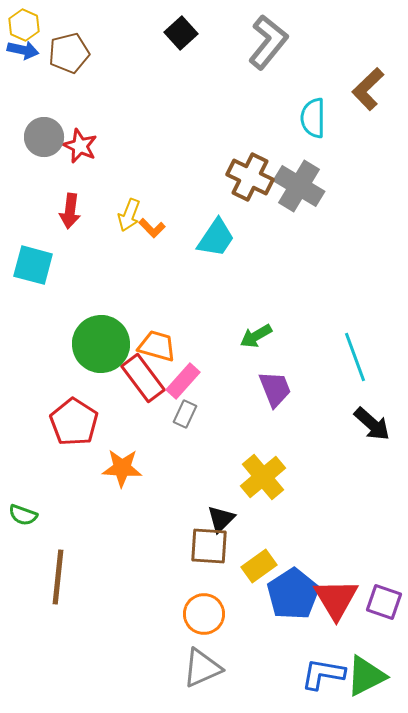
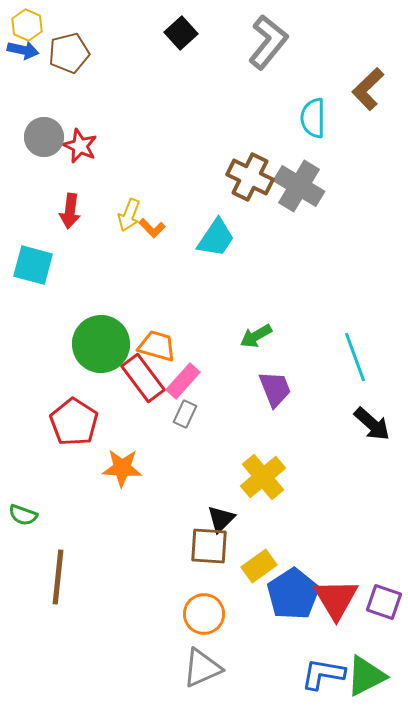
yellow hexagon: moved 3 px right
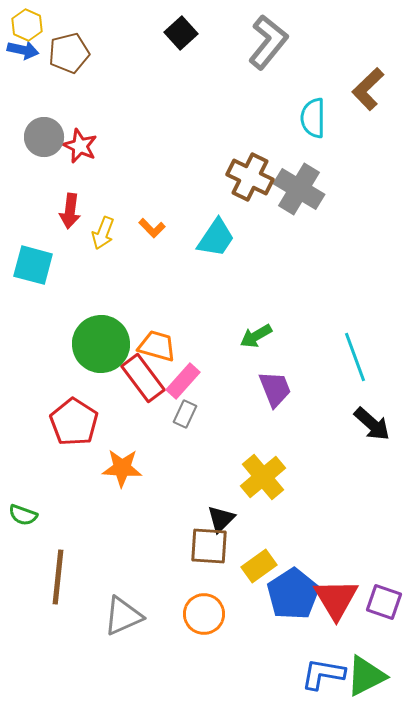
gray cross: moved 3 px down
yellow arrow: moved 26 px left, 18 px down
gray triangle: moved 79 px left, 52 px up
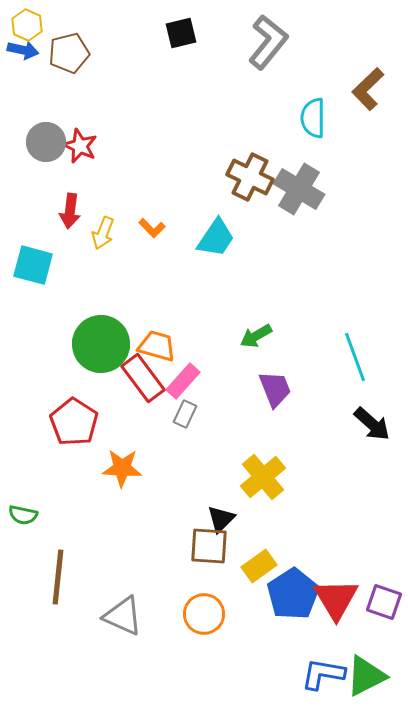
black square: rotated 28 degrees clockwise
gray circle: moved 2 px right, 5 px down
green semicircle: rotated 8 degrees counterclockwise
gray triangle: rotated 48 degrees clockwise
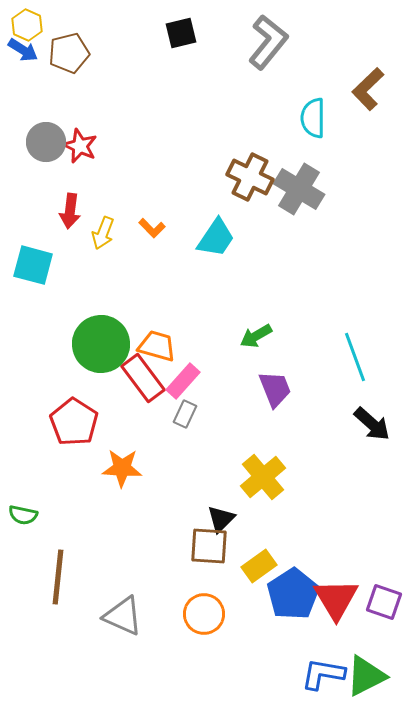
blue arrow: rotated 20 degrees clockwise
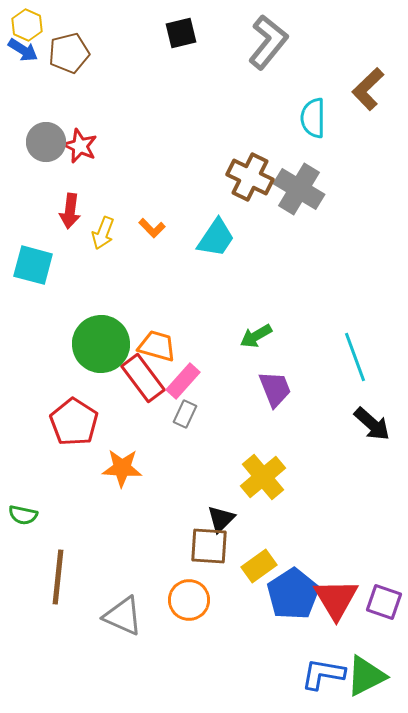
orange circle: moved 15 px left, 14 px up
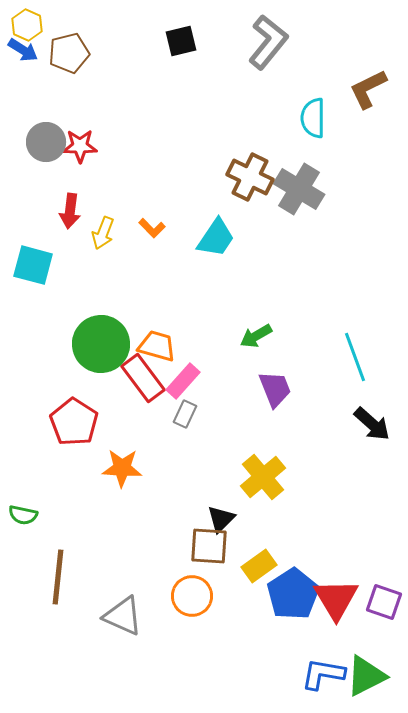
black square: moved 8 px down
brown L-shape: rotated 18 degrees clockwise
red star: rotated 24 degrees counterclockwise
orange circle: moved 3 px right, 4 px up
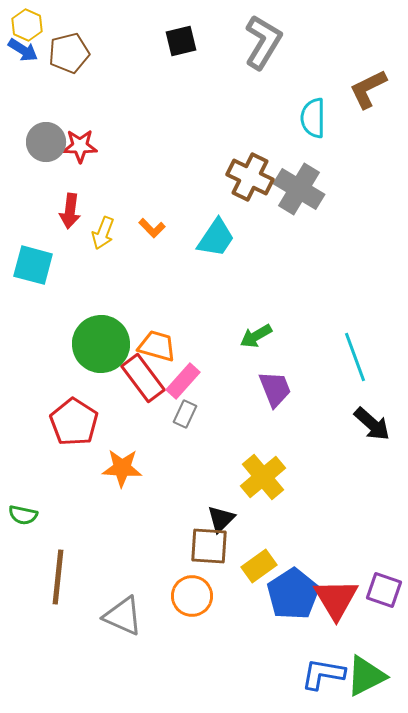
gray L-shape: moved 5 px left; rotated 8 degrees counterclockwise
purple square: moved 12 px up
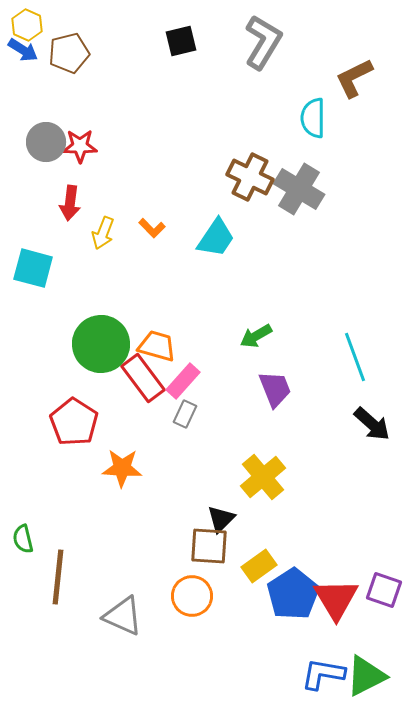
brown L-shape: moved 14 px left, 11 px up
red arrow: moved 8 px up
cyan square: moved 3 px down
green semicircle: moved 24 px down; rotated 64 degrees clockwise
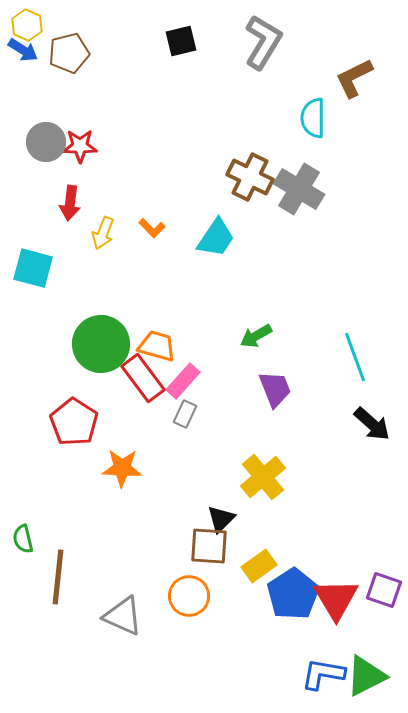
orange circle: moved 3 px left
